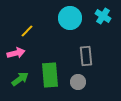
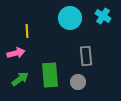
yellow line: rotated 48 degrees counterclockwise
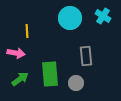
pink arrow: rotated 24 degrees clockwise
green rectangle: moved 1 px up
gray circle: moved 2 px left, 1 px down
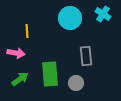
cyan cross: moved 2 px up
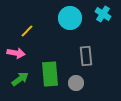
yellow line: rotated 48 degrees clockwise
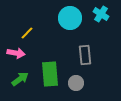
cyan cross: moved 2 px left
yellow line: moved 2 px down
gray rectangle: moved 1 px left, 1 px up
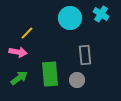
pink arrow: moved 2 px right, 1 px up
green arrow: moved 1 px left, 1 px up
gray circle: moved 1 px right, 3 px up
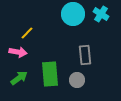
cyan circle: moved 3 px right, 4 px up
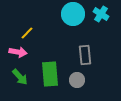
green arrow: moved 1 px right, 1 px up; rotated 84 degrees clockwise
